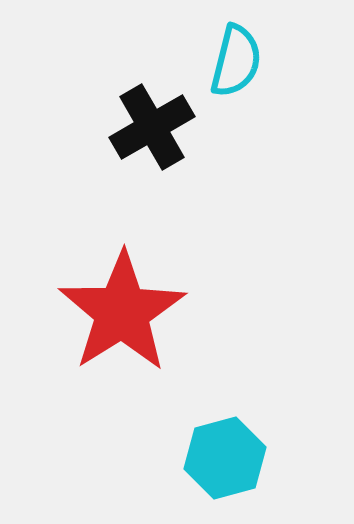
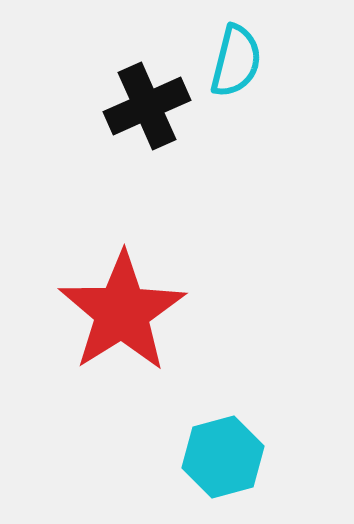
black cross: moved 5 px left, 21 px up; rotated 6 degrees clockwise
cyan hexagon: moved 2 px left, 1 px up
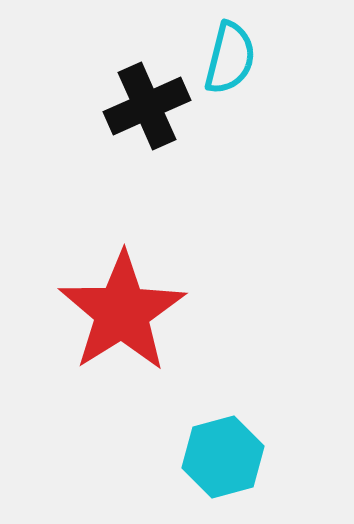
cyan semicircle: moved 6 px left, 3 px up
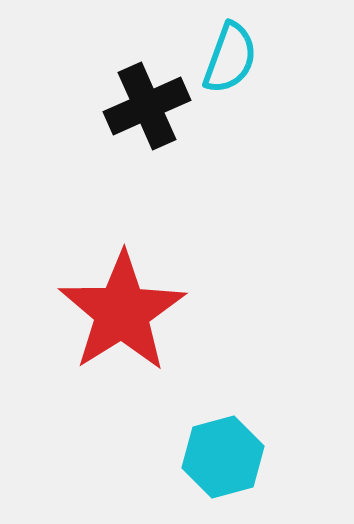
cyan semicircle: rotated 6 degrees clockwise
